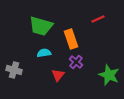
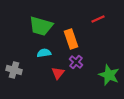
red triangle: moved 2 px up
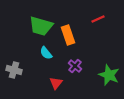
orange rectangle: moved 3 px left, 4 px up
cyan semicircle: moved 2 px right; rotated 120 degrees counterclockwise
purple cross: moved 1 px left, 4 px down
red triangle: moved 2 px left, 10 px down
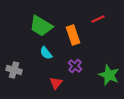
green trapezoid: rotated 15 degrees clockwise
orange rectangle: moved 5 px right
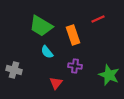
cyan semicircle: moved 1 px right, 1 px up
purple cross: rotated 32 degrees counterclockwise
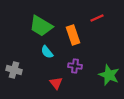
red line: moved 1 px left, 1 px up
red triangle: rotated 16 degrees counterclockwise
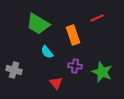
green trapezoid: moved 3 px left, 2 px up
green star: moved 7 px left, 3 px up
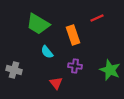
green star: moved 8 px right, 2 px up
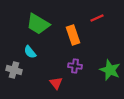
cyan semicircle: moved 17 px left
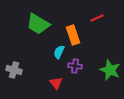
cyan semicircle: moved 29 px right; rotated 64 degrees clockwise
